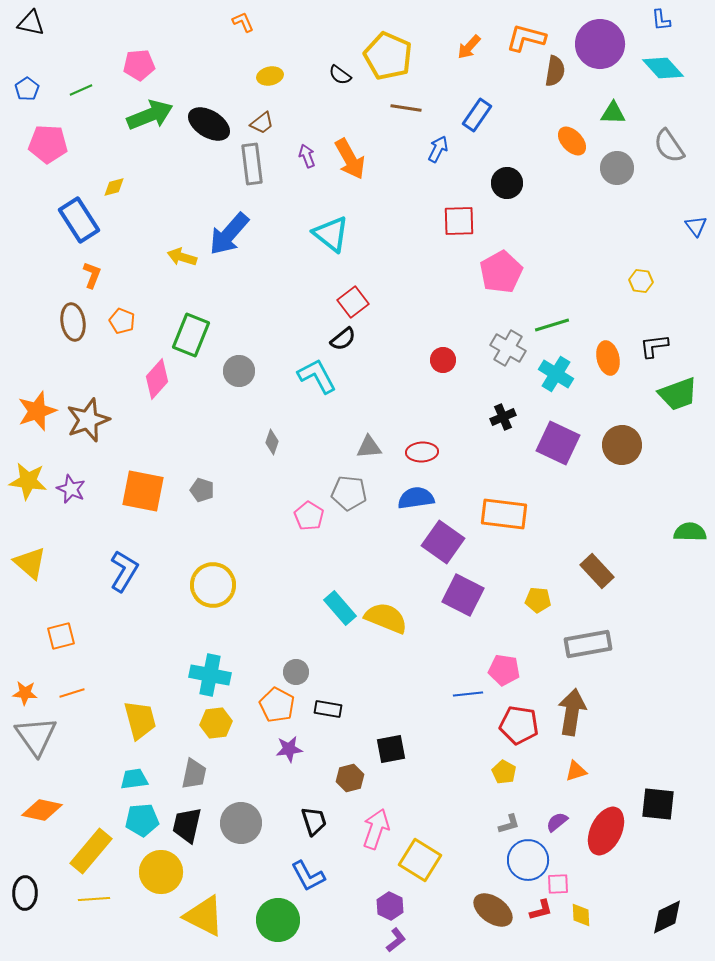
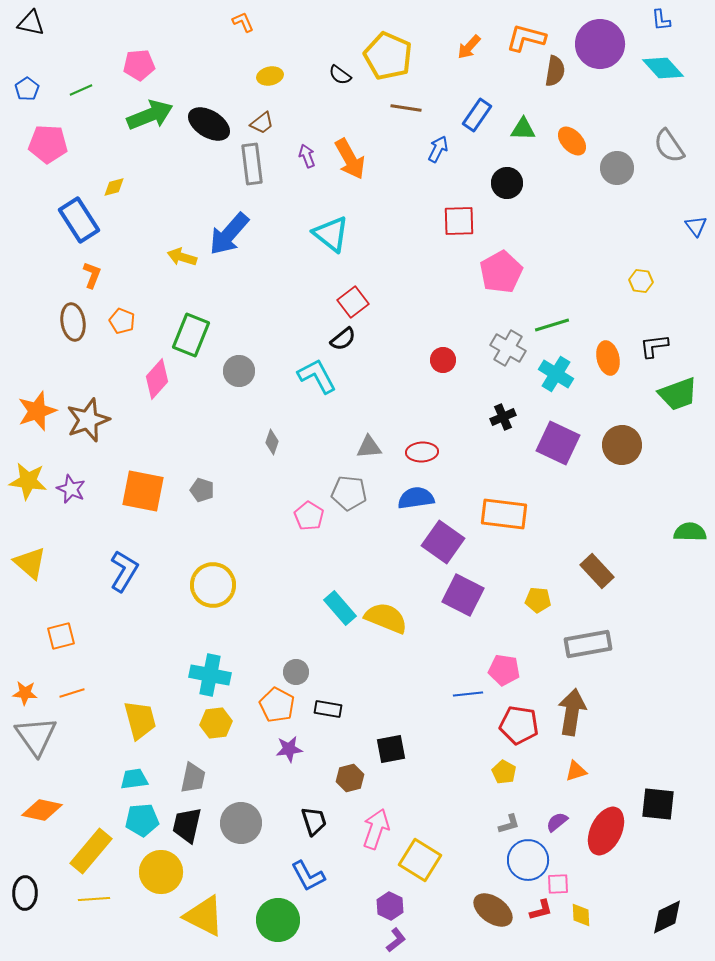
green triangle at (613, 113): moved 90 px left, 16 px down
gray trapezoid at (194, 774): moved 1 px left, 4 px down
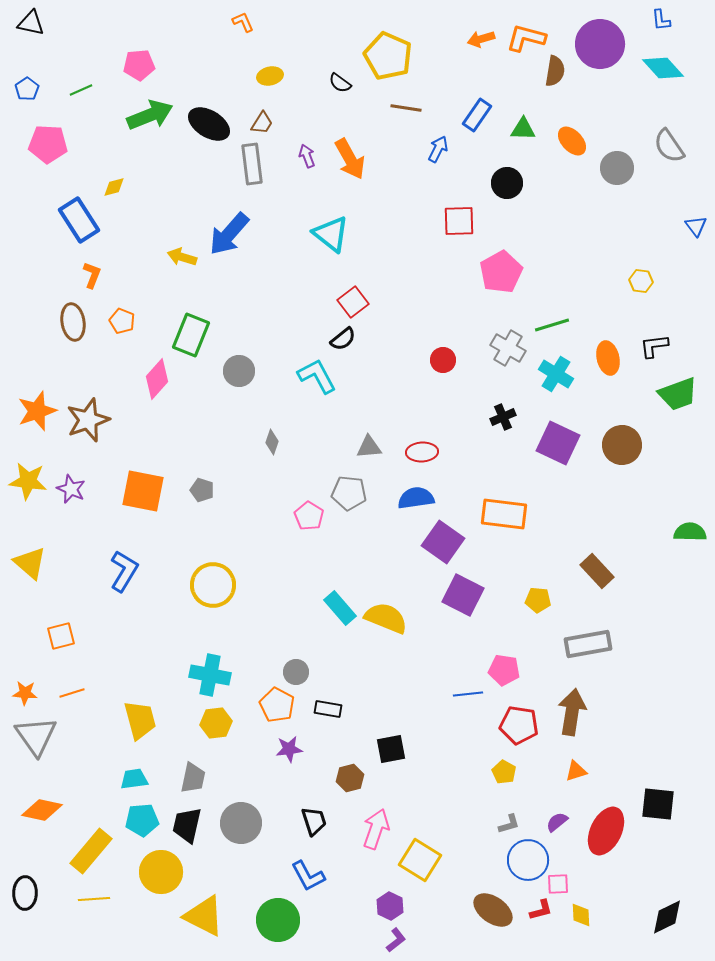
orange arrow at (469, 47): moved 12 px right, 8 px up; rotated 32 degrees clockwise
black semicircle at (340, 75): moved 8 px down
brown trapezoid at (262, 123): rotated 20 degrees counterclockwise
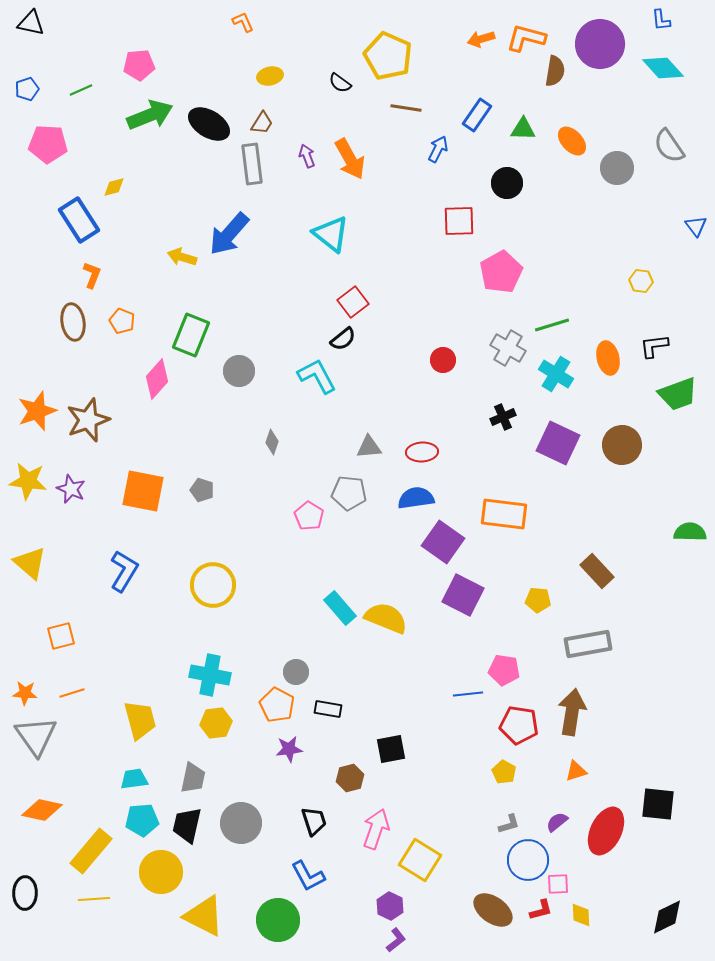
blue pentagon at (27, 89): rotated 15 degrees clockwise
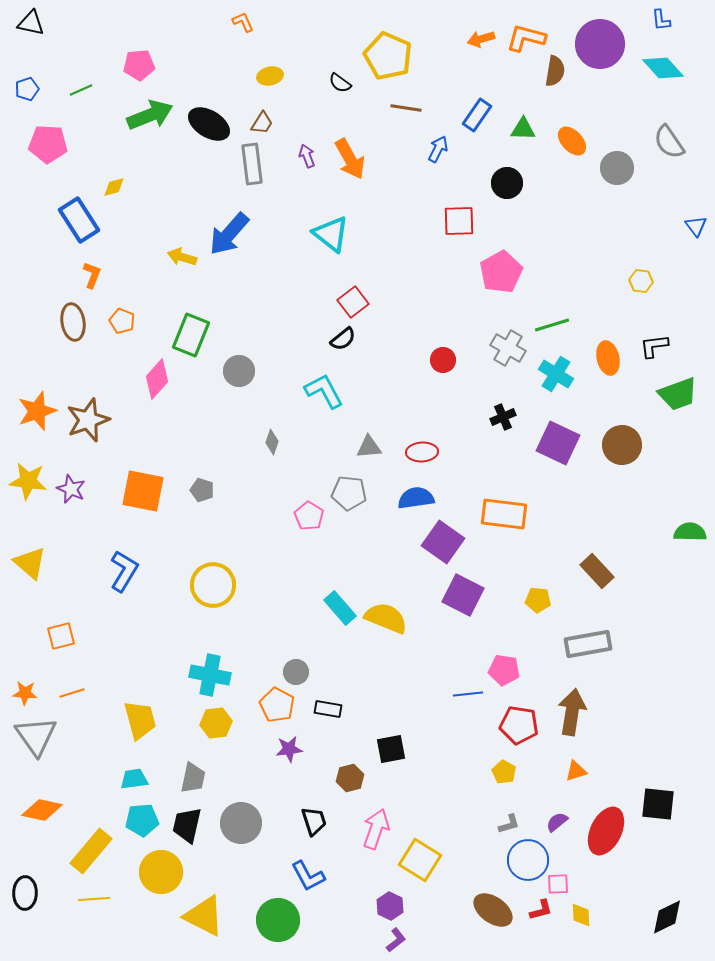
gray semicircle at (669, 146): moved 4 px up
cyan L-shape at (317, 376): moved 7 px right, 15 px down
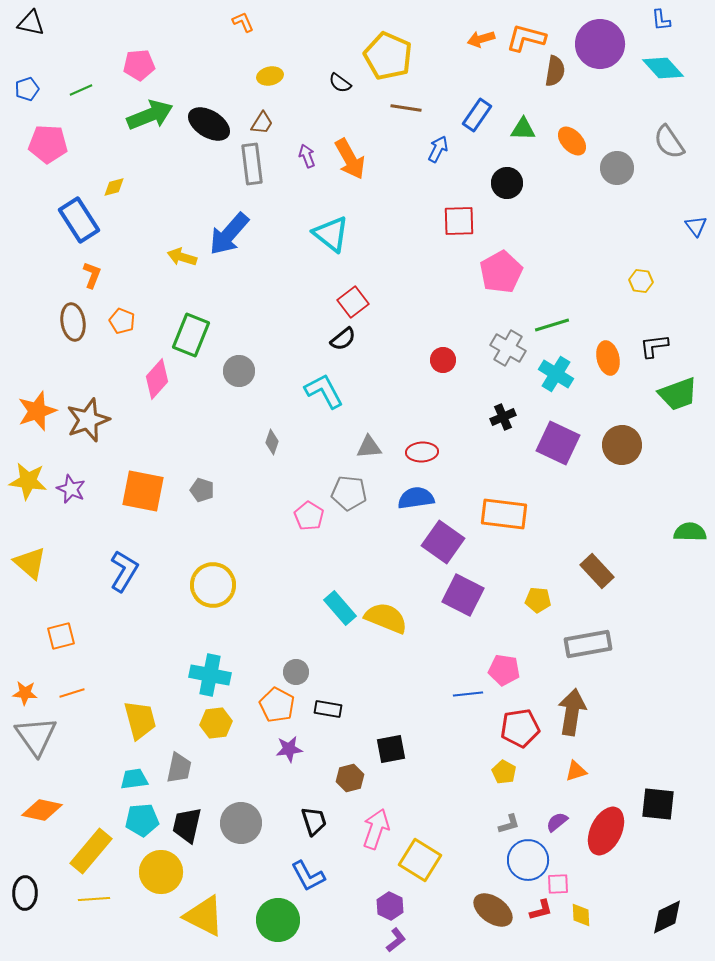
red pentagon at (519, 725): moved 1 px right, 3 px down; rotated 18 degrees counterclockwise
gray trapezoid at (193, 778): moved 14 px left, 10 px up
